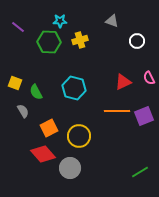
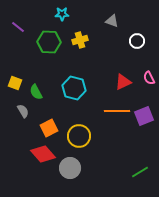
cyan star: moved 2 px right, 7 px up
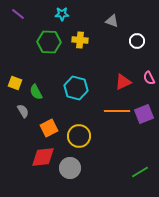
purple line: moved 13 px up
yellow cross: rotated 21 degrees clockwise
cyan hexagon: moved 2 px right
purple square: moved 2 px up
red diamond: moved 3 px down; rotated 55 degrees counterclockwise
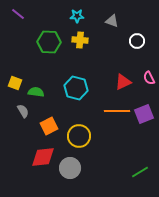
cyan star: moved 15 px right, 2 px down
green semicircle: rotated 126 degrees clockwise
orange square: moved 2 px up
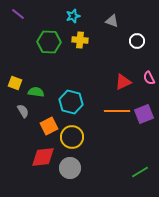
cyan star: moved 4 px left; rotated 16 degrees counterclockwise
cyan hexagon: moved 5 px left, 14 px down
yellow circle: moved 7 px left, 1 px down
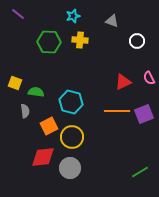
gray semicircle: moved 2 px right; rotated 24 degrees clockwise
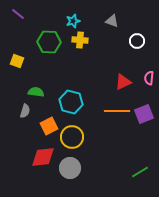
cyan star: moved 5 px down
pink semicircle: rotated 32 degrees clockwise
yellow square: moved 2 px right, 22 px up
gray semicircle: rotated 24 degrees clockwise
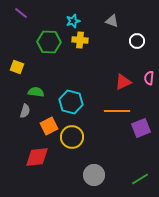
purple line: moved 3 px right, 1 px up
yellow square: moved 6 px down
purple square: moved 3 px left, 14 px down
red diamond: moved 6 px left
gray circle: moved 24 px right, 7 px down
green line: moved 7 px down
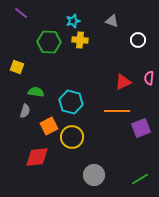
white circle: moved 1 px right, 1 px up
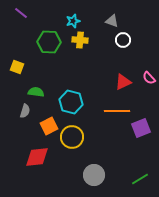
white circle: moved 15 px left
pink semicircle: rotated 48 degrees counterclockwise
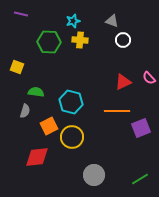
purple line: moved 1 px down; rotated 24 degrees counterclockwise
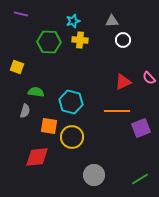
gray triangle: rotated 24 degrees counterclockwise
orange square: rotated 36 degrees clockwise
